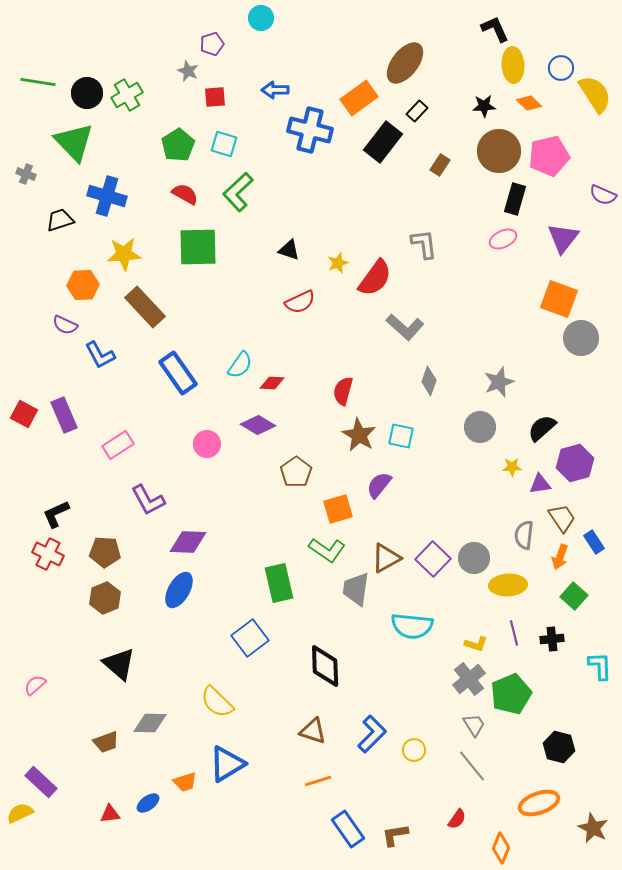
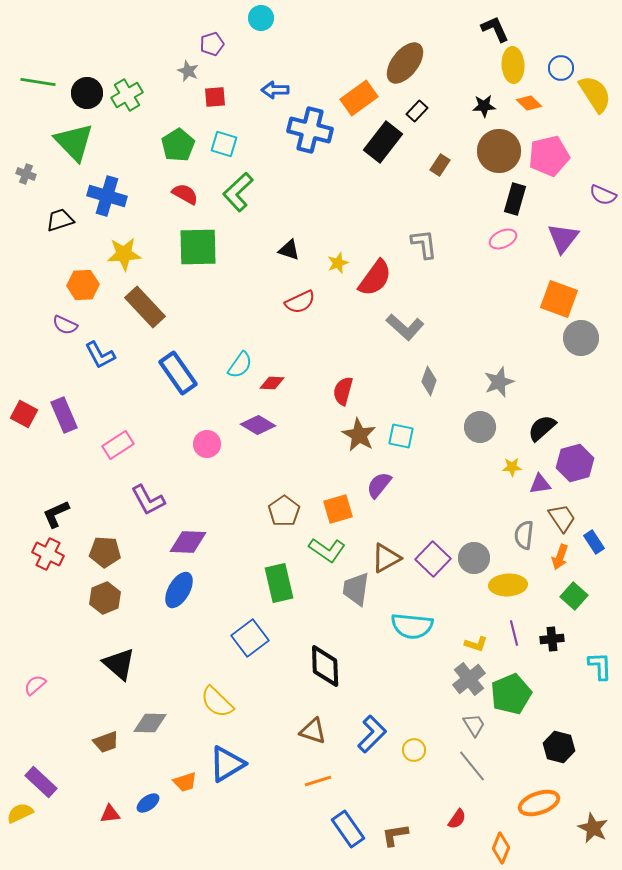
brown pentagon at (296, 472): moved 12 px left, 39 px down
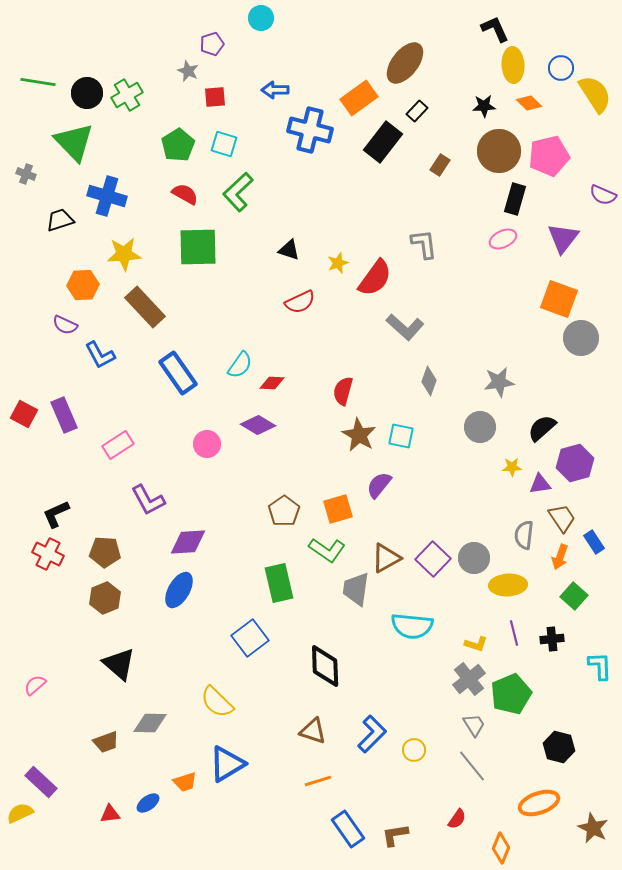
gray star at (499, 382): rotated 12 degrees clockwise
purple diamond at (188, 542): rotated 6 degrees counterclockwise
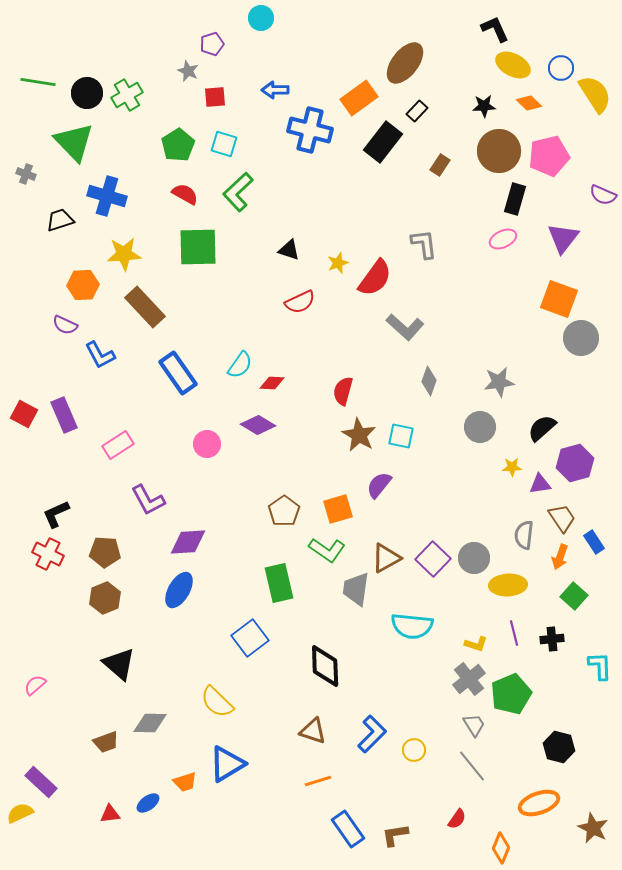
yellow ellipse at (513, 65): rotated 60 degrees counterclockwise
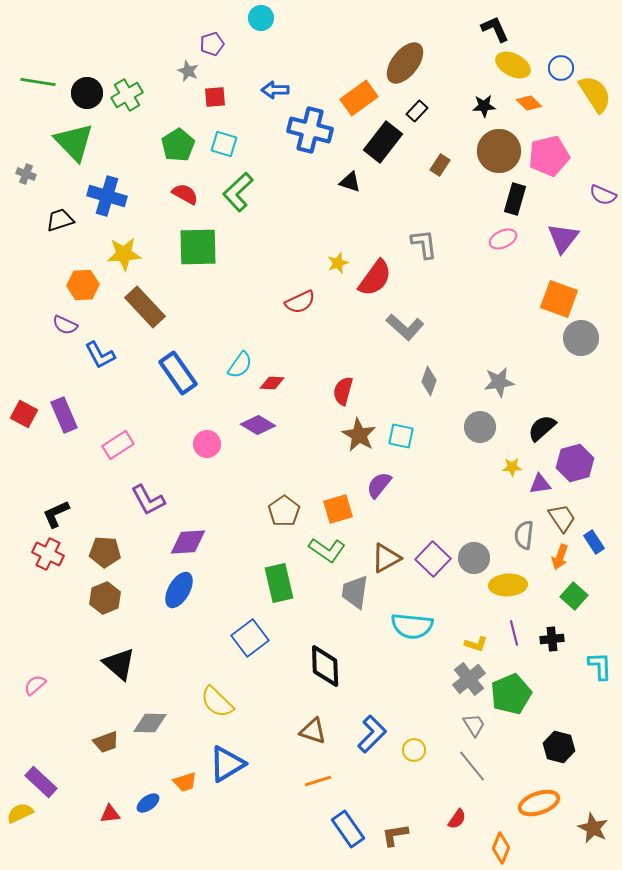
black triangle at (289, 250): moved 61 px right, 68 px up
gray trapezoid at (356, 589): moved 1 px left, 3 px down
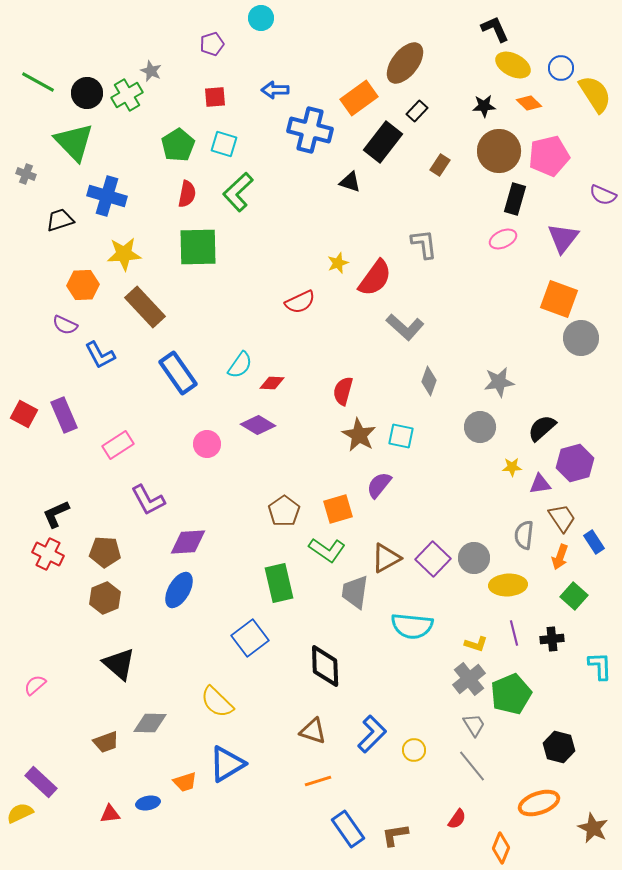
gray star at (188, 71): moved 37 px left
green line at (38, 82): rotated 20 degrees clockwise
red semicircle at (185, 194): moved 2 px right; rotated 72 degrees clockwise
blue ellipse at (148, 803): rotated 25 degrees clockwise
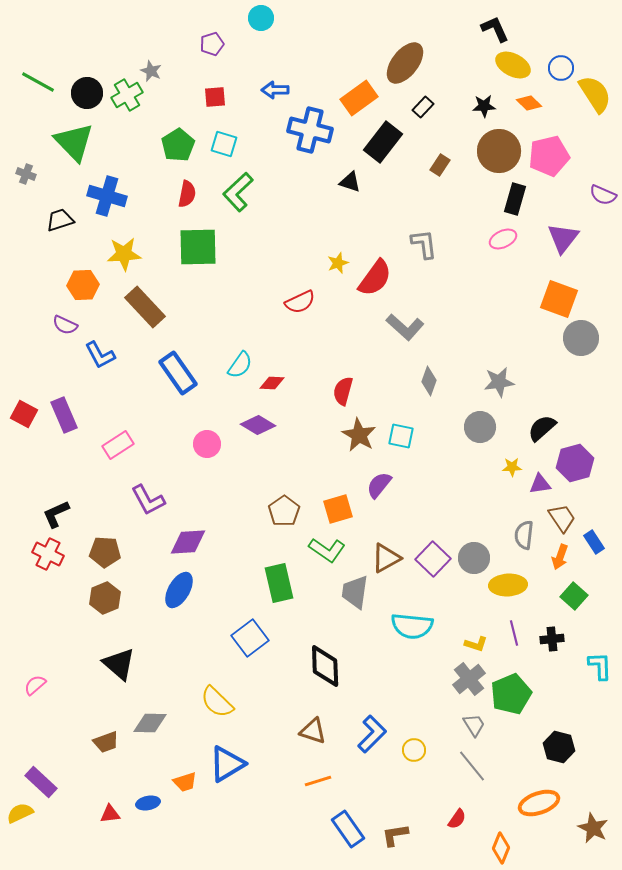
black rectangle at (417, 111): moved 6 px right, 4 px up
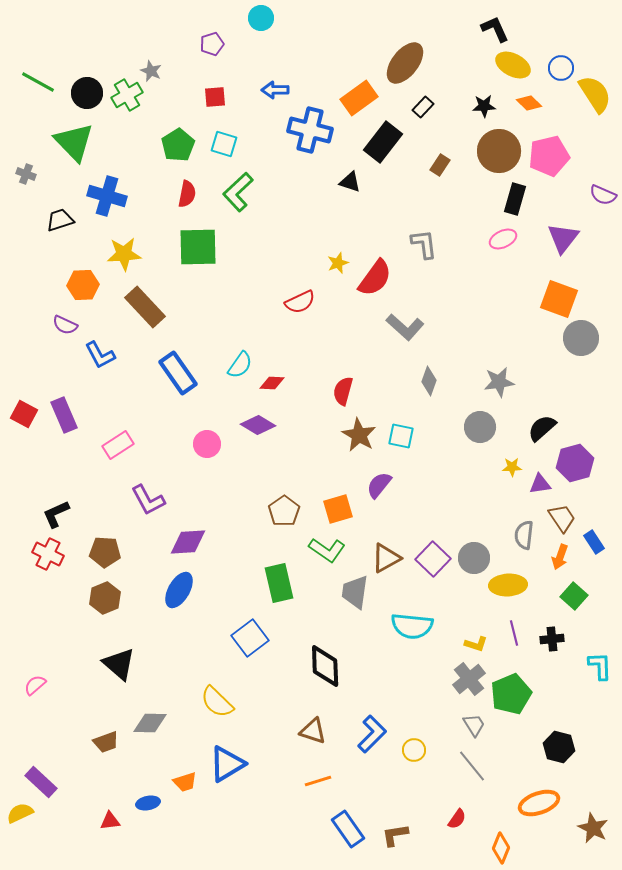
red triangle at (110, 814): moved 7 px down
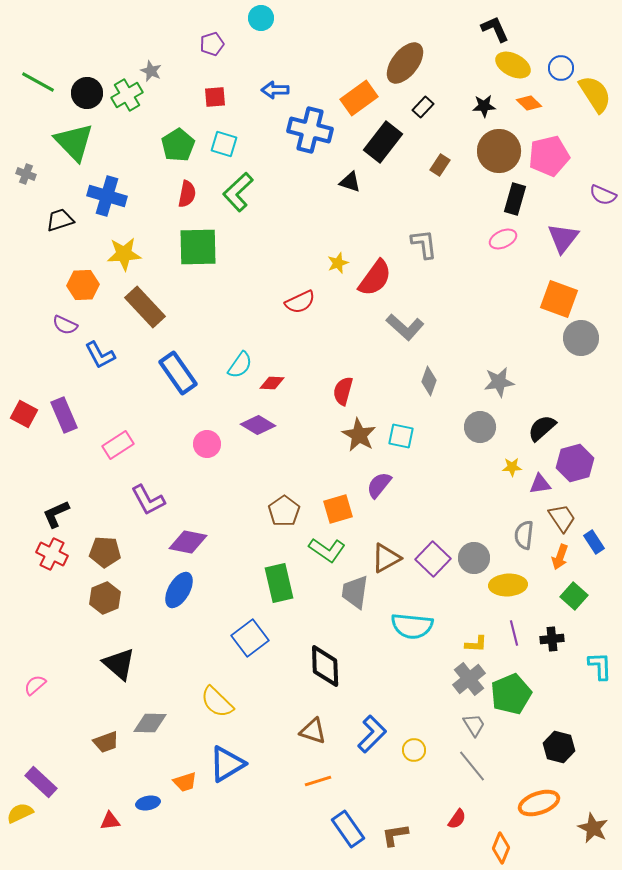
purple diamond at (188, 542): rotated 15 degrees clockwise
red cross at (48, 554): moved 4 px right
yellow L-shape at (476, 644): rotated 15 degrees counterclockwise
